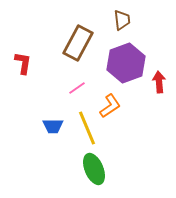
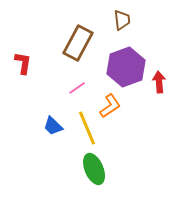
purple hexagon: moved 4 px down
blue trapezoid: rotated 45 degrees clockwise
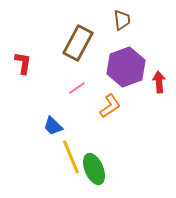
yellow line: moved 16 px left, 29 px down
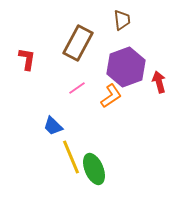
red L-shape: moved 4 px right, 4 px up
red arrow: rotated 10 degrees counterclockwise
orange L-shape: moved 1 px right, 10 px up
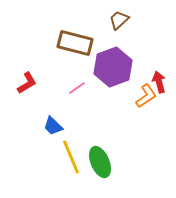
brown trapezoid: moved 3 px left; rotated 125 degrees counterclockwise
brown rectangle: moved 3 px left; rotated 76 degrees clockwise
red L-shape: moved 24 px down; rotated 50 degrees clockwise
purple hexagon: moved 13 px left
orange L-shape: moved 35 px right
green ellipse: moved 6 px right, 7 px up
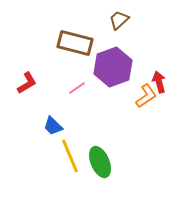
yellow line: moved 1 px left, 1 px up
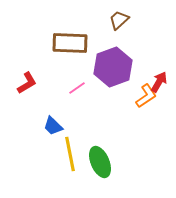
brown rectangle: moved 5 px left; rotated 12 degrees counterclockwise
red arrow: rotated 45 degrees clockwise
yellow line: moved 2 px up; rotated 12 degrees clockwise
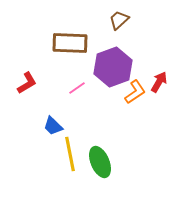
orange L-shape: moved 11 px left, 4 px up
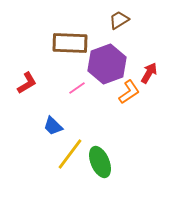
brown trapezoid: rotated 10 degrees clockwise
purple hexagon: moved 6 px left, 3 px up
red arrow: moved 10 px left, 9 px up
orange L-shape: moved 6 px left
yellow line: rotated 48 degrees clockwise
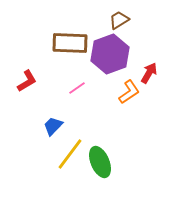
purple hexagon: moved 3 px right, 10 px up
red L-shape: moved 2 px up
blue trapezoid: rotated 90 degrees clockwise
